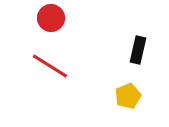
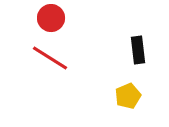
black rectangle: rotated 20 degrees counterclockwise
red line: moved 8 px up
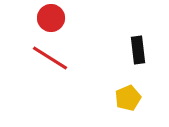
yellow pentagon: moved 2 px down
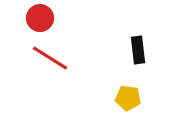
red circle: moved 11 px left
yellow pentagon: rotated 30 degrees clockwise
